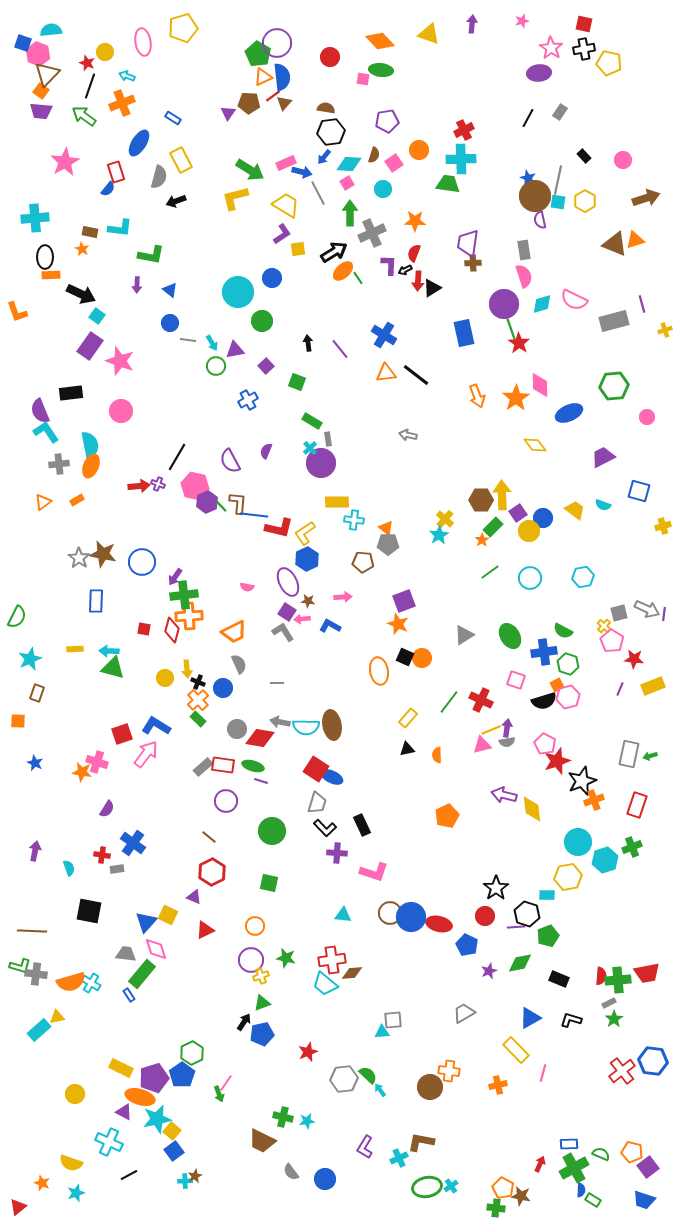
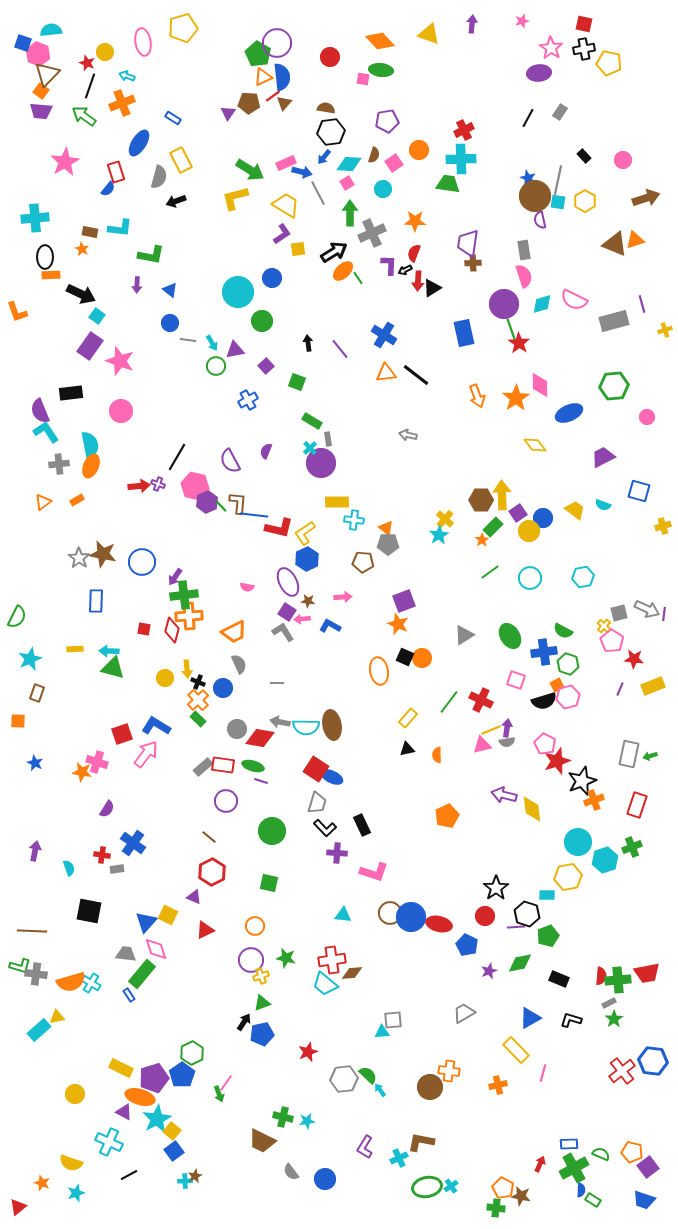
cyan star at (157, 1119): rotated 16 degrees counterclockwise
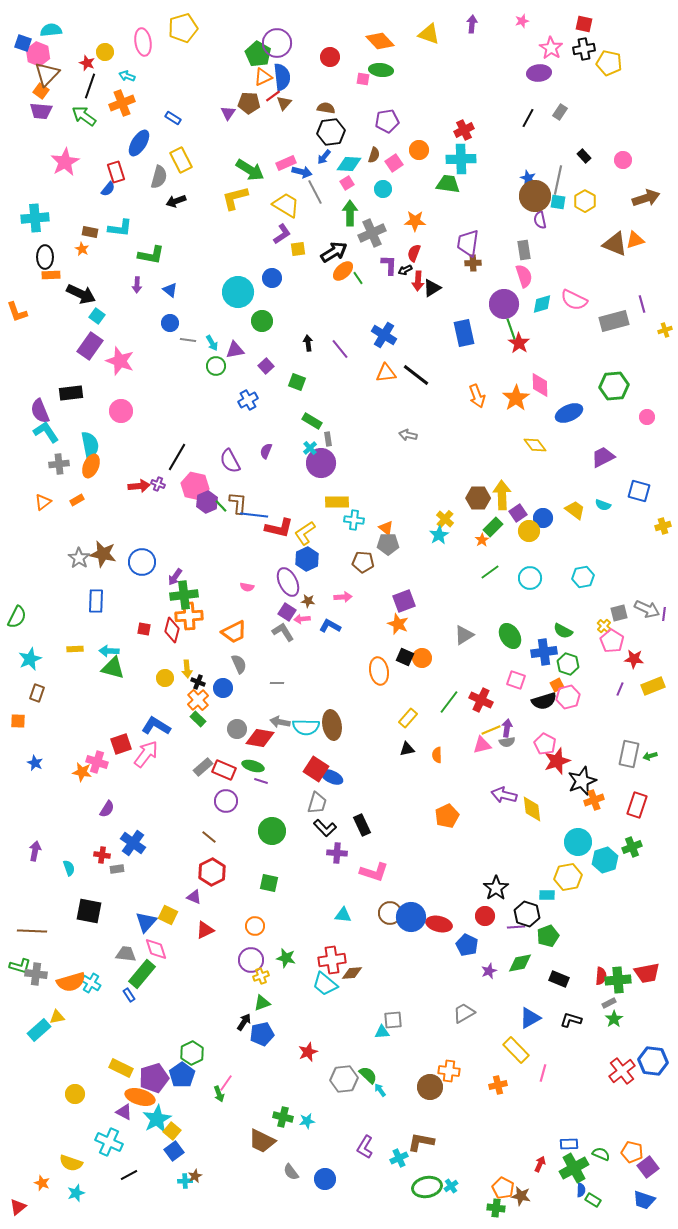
gray line at (318, 193): moved 3 px left, 1 px up
brown hexagon at (481, 500): moved 3 px left, 2 px up
red square at (122, 734): moved 1 px left, 10 px down
red rectangle at (223, 765): moved 1 px right, 5 px down; rotated 15 degrees clockwise
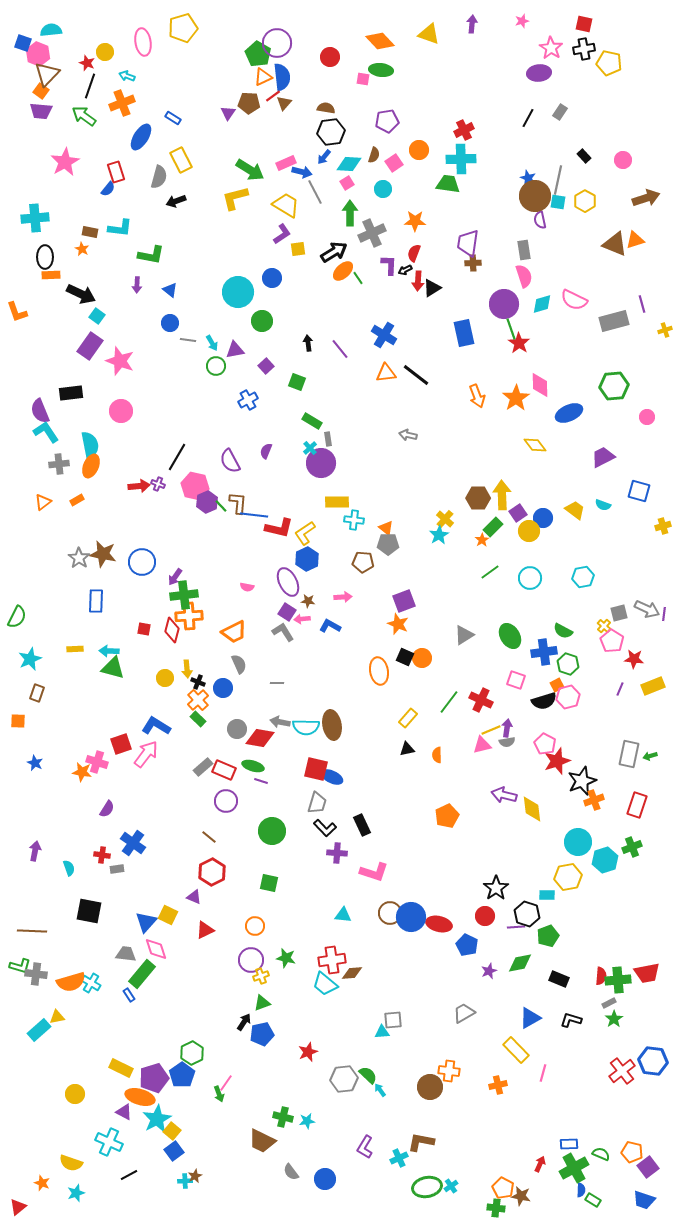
blue ellipse at (139, 143): moved 2 px right, 6 px up
red square at (316, 769): rotated 20 degrees counterclockwise
